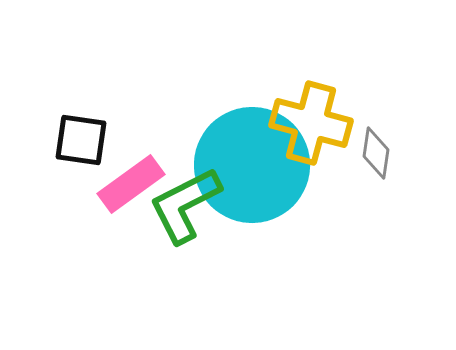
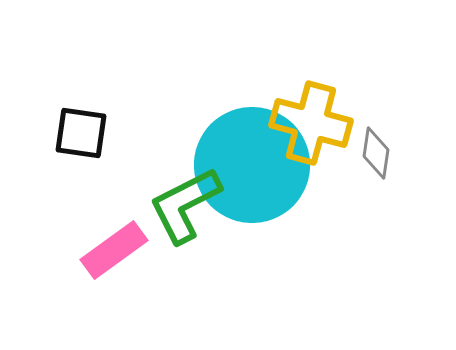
black square: moved 7 px up
pink rectangle: moved 17 px left, 66 px down
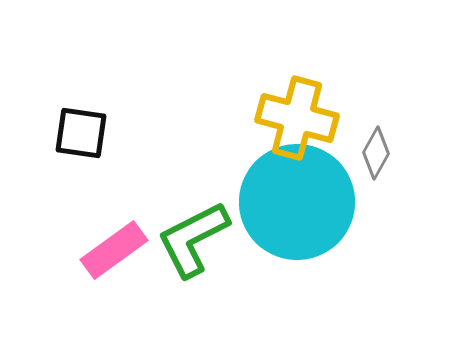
yellow cross: moved 14 px left, 5 px up
gray diamond: rotated 21 degrees clockwise
cyan circle: moved 45 px right, 37 px down
green L-shape: moved 8 px right, 34 px down
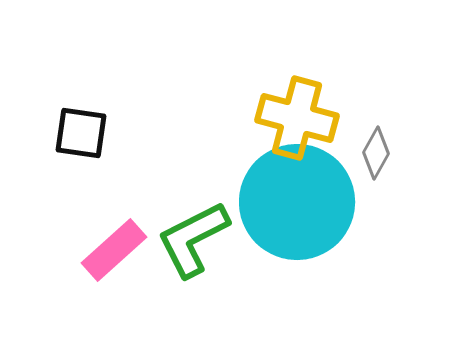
pink rectangle: rotated 6 degrees counterclockwise
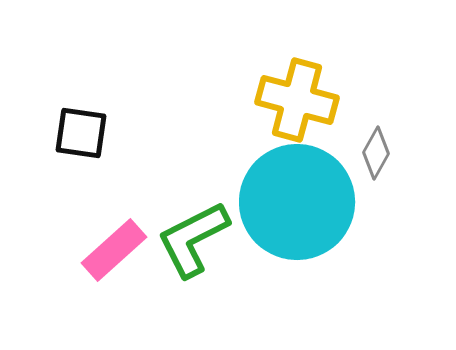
yellow cross: moved 18 px up
